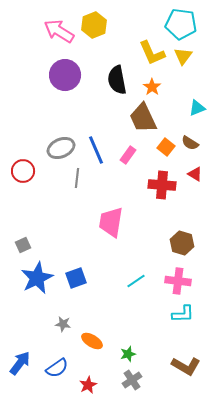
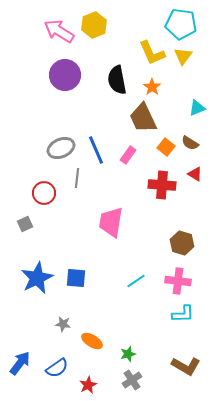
red circle: moved 21 px right, 22 px down
gray square: moved 2 px right, 21 px up
blue square: rotated 25 degrees clockwise
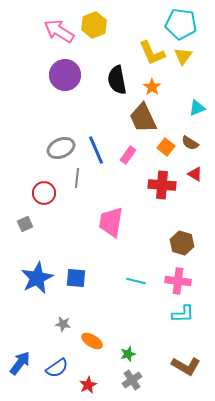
cyan line: rotated 48 degrees clockwise
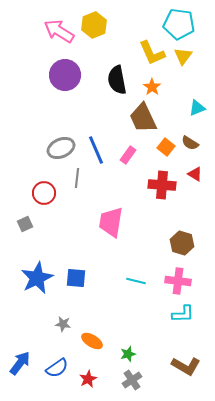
cyan pentagon: moved 2 px left
red star: moved 6 px up
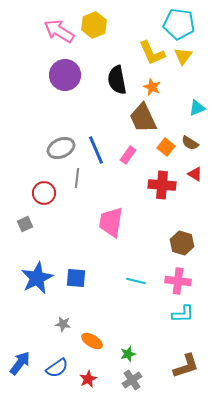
orange star: rotated 12 degrees counterclockwise
brown L-shape: rotated 48 degrees counterclockwise
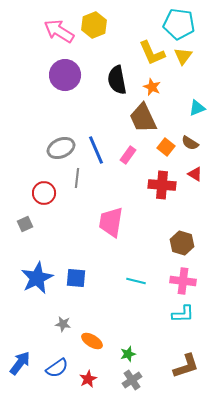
pink cross: moved 5 px right
